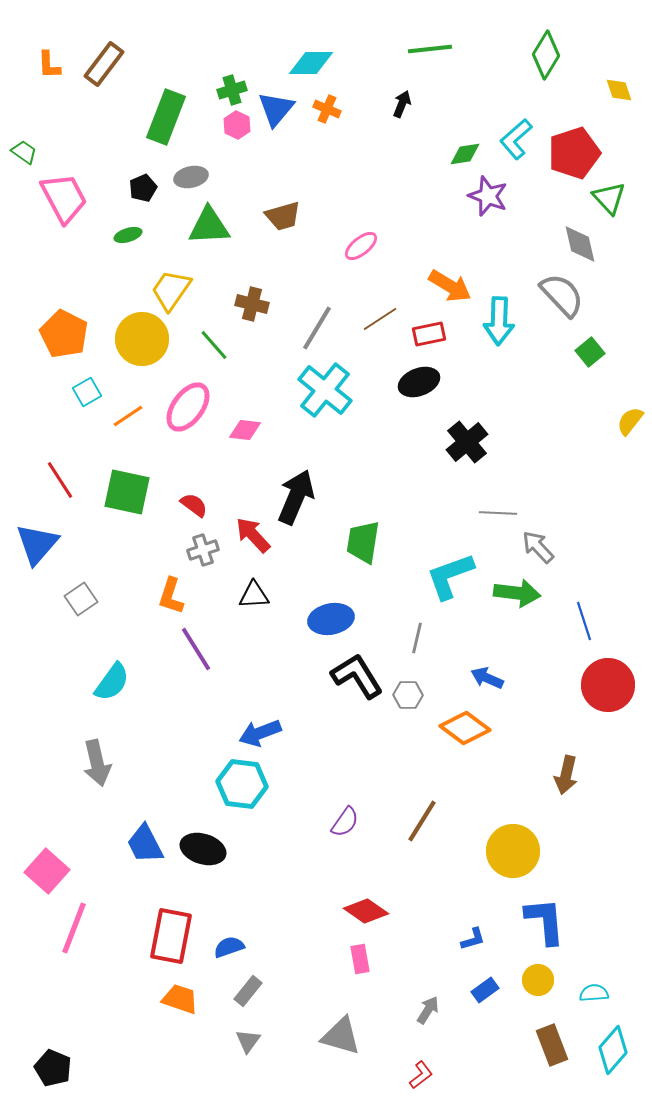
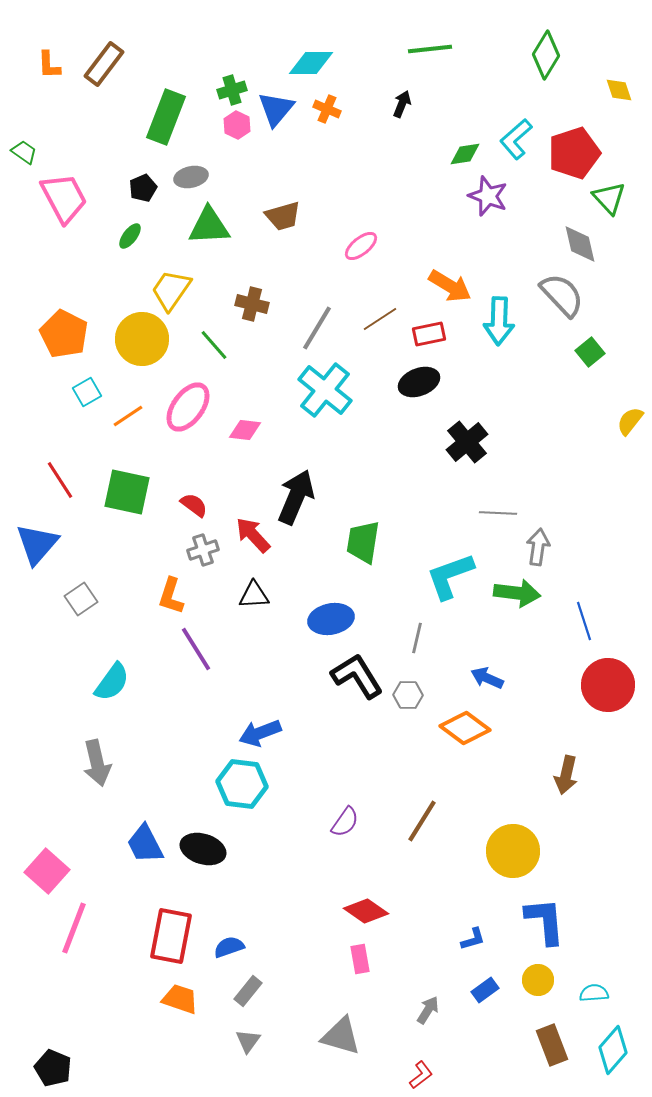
green ellipse at (128, 235): moved 2 px right, 1 px down; rotated 36 degrees counterclockwise
gray arrow at (538, 547): rotated 51 degrees clockwise
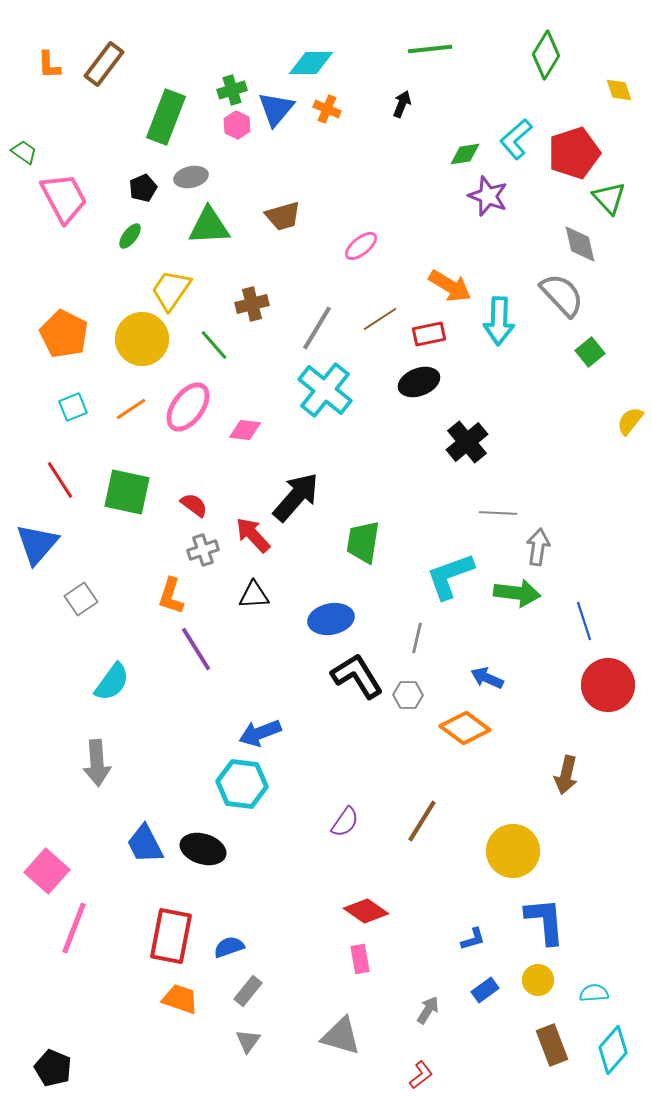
brown cross at (252, 304): rotated 28 degrees counterclockwise
cyan square at (87, 392): moved 14 px left, 15 px down; rotated 8 degrees clockwise
orange line at (128, 416): moved 3 px right, 7 px up
black arrow at (296, 497): rotated 18 degrees clockwise
gray arrow at (97, 763): rotated 9 degrees clockwise
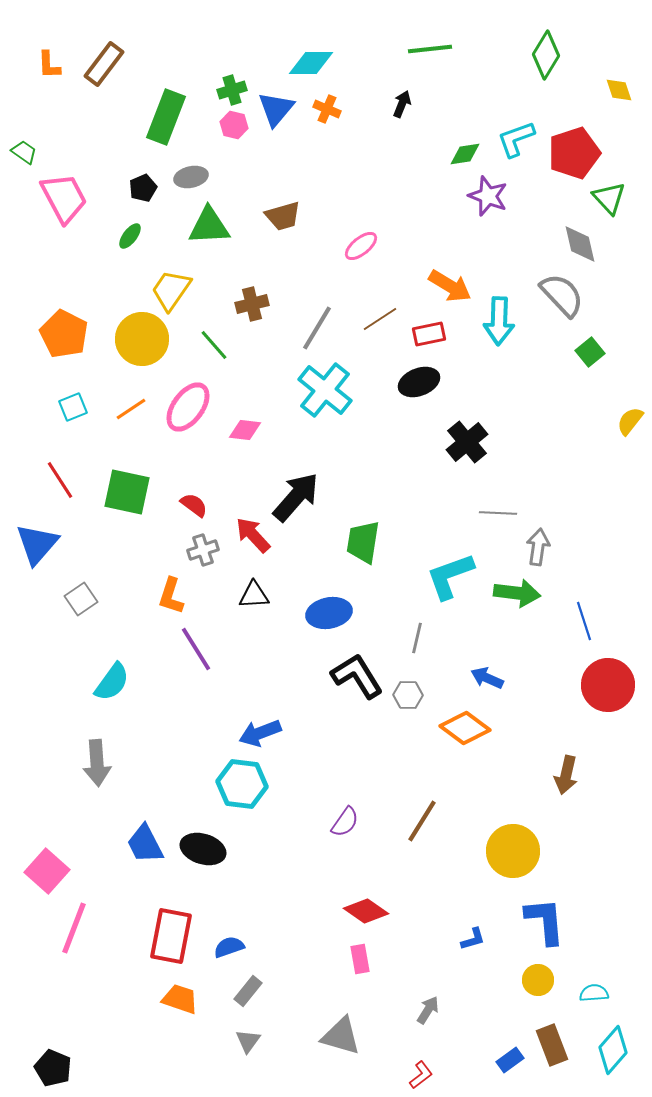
pink hexagon at (237, 125): moved 3 px left; rotated 12 degrees counterclockwise
cyan L-shape at (516, 139): rotated 21 degrees clockwise
blue ellipse at (331, 619): moved 2 px left, 6 px up
blue rectangle at (485, 990): moved 25 px right, 70 px down
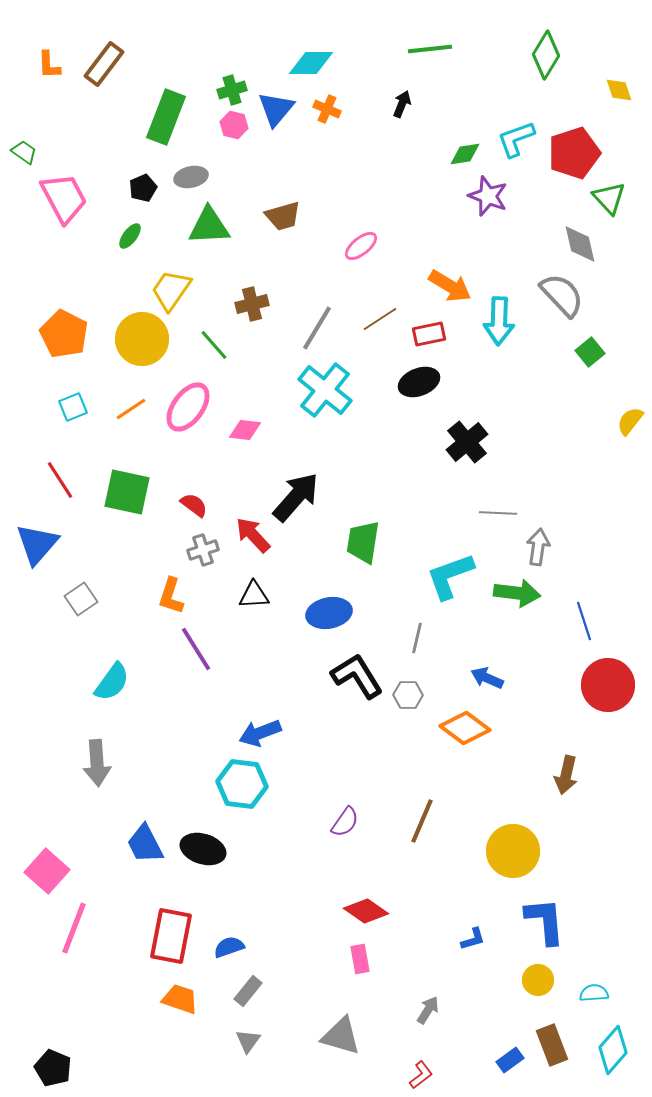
brown line at (422, 821): rotated 9 degrees counterclockwise
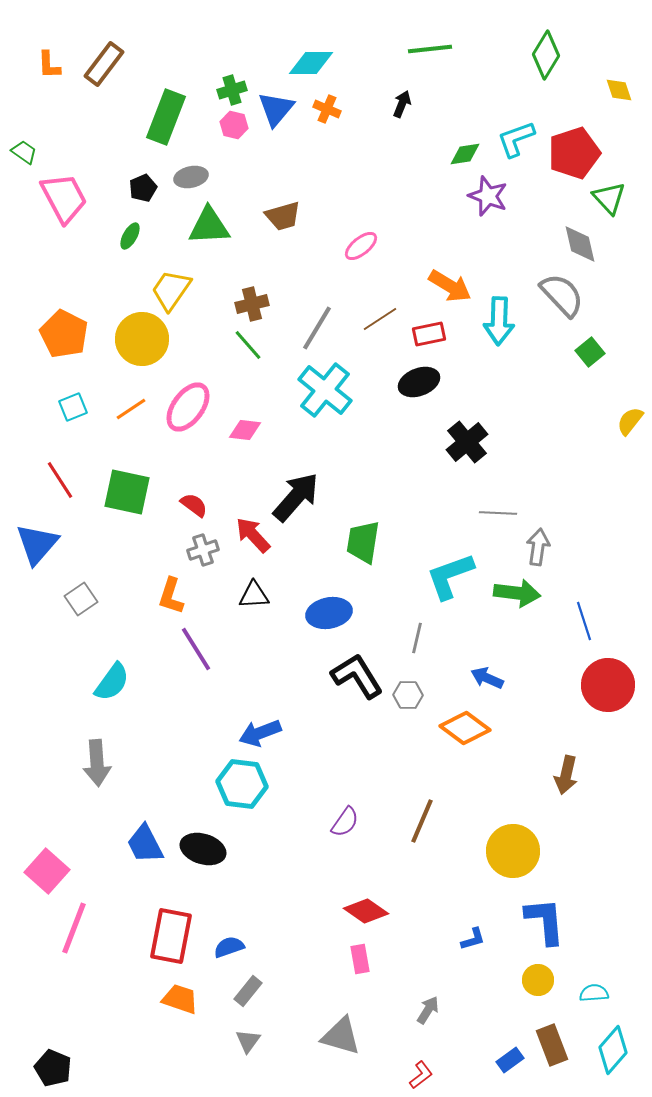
green ellipse at (130, 236): rotated 8 degrees counterclockwise
green line at (214, 345): moved 34 px right
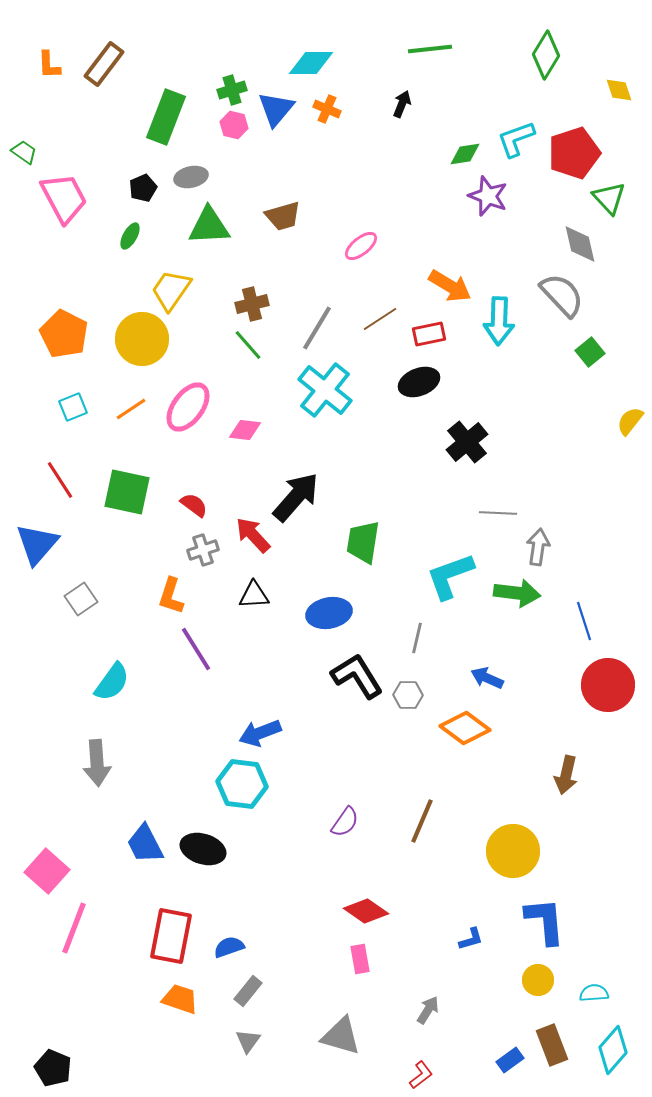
blue L-shape at (473, 939): moved 2 px left
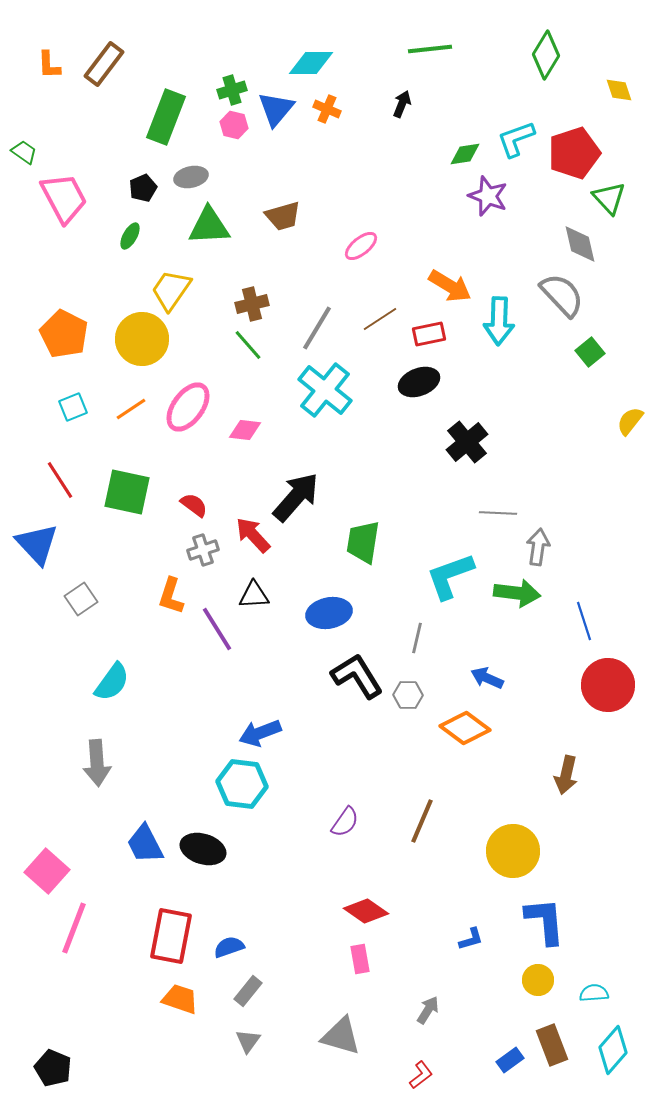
blue triangle at (37, 544): rotated 24 degrees counterclockwise
purple line at (196, 649): moved 21 px right, 20 px up
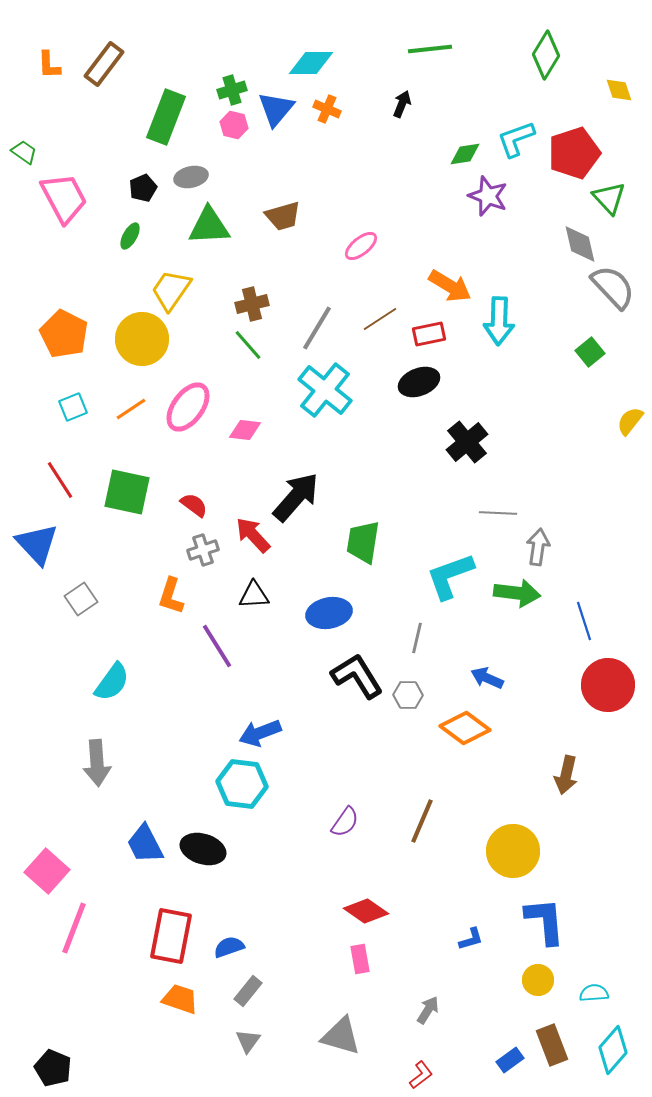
gray semicircle at (562, 295): moved 51 px right, 8 px up
purple line at (217, 629): moved 17 px down
